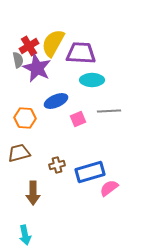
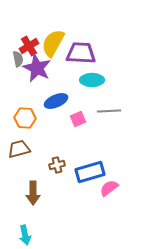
gray semicircle: moved 1 px up
brown trapezoid: moved 4 px up
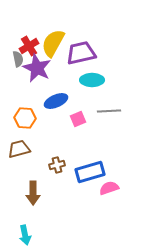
purple trapezoid: rotated 16 degrees counterclockwise
pink semicircle: rotated 18 degrees clockwise
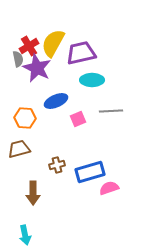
gray line: moved 2 px right
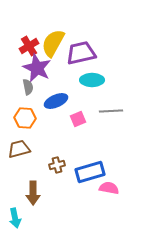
gray semicircle: moved 10 px right, 28 px down
pink semicircle: rotated 30 degrees clockwise
cyan arrow: moved 10 px left, 17 px up
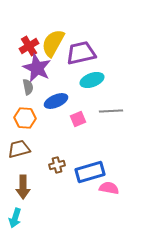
cyan ellipse: rotated 20 degrees counterclockwise
brown arrow: moved 10 px left, 6 px up
cyan arrow: rotated 30 degrees clockwise
